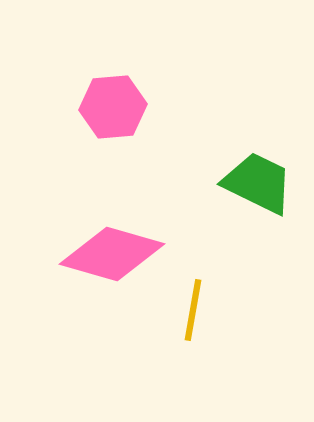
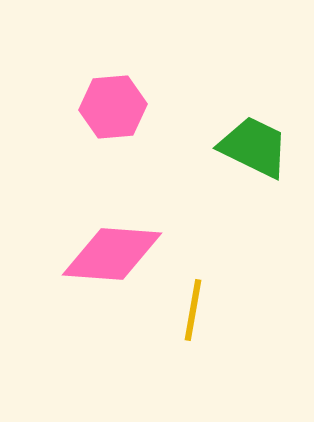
green trapezoid: moved 4 px left, 36 px up
pink diamond: rotated 12 degrees counterclockwise
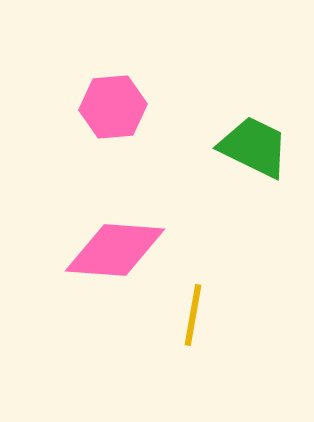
pink diamond: moved 3 px right, 4 px up
yellow line: moved 5 px down
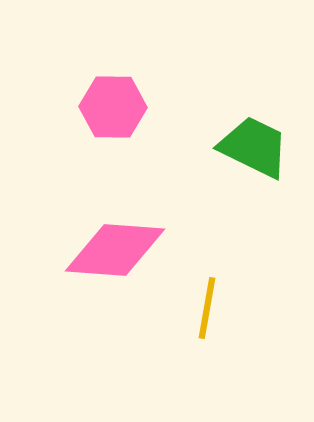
pink hexagon: rotated 6 degrees clockwise
yellow line: moved 14 px right, 7 px up
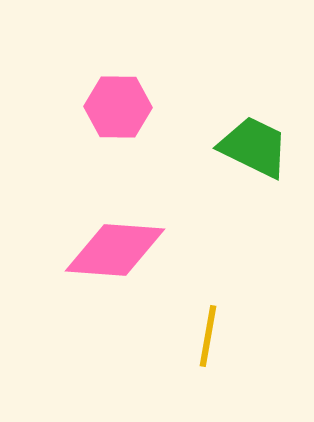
pink hexagon: moved 5 px right
yellow line: moved 1 px right, 28 px down
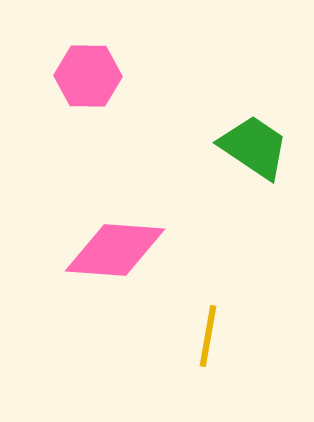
pink hexagon: moved 30 px left, 31 px up
green trapezoid: rotated 8 degrees clockwise
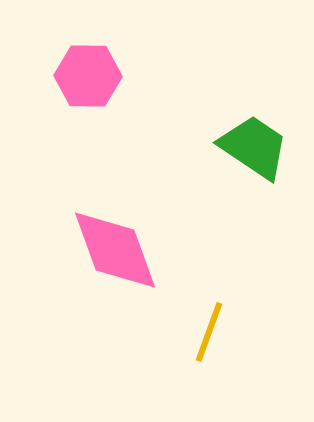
pink diamond: rotated 66 degrees clockwise
yellow line: moved 1 px right, 4 px up; rotated 10 degrees clockwise
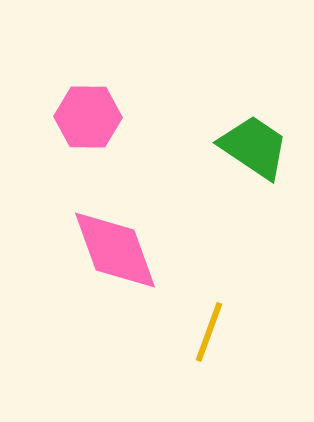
pink hexagon: moved 41 px down
